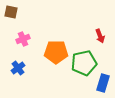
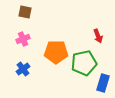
brown square: moved 14 px right
red arrow: moved 2 px left
blue cross: moved 5 px right, 1 px down
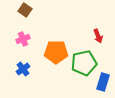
brown square: moved 2 px up; rotated 24 degrees clockwise
blue rectangle: moved 1 px up
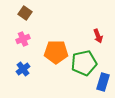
brown square: moved 3 px down
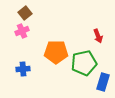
brown square: rotated 16 degrees clockwise
pink cross: moved 1 px left, 8 px up
blue cross: rotated 32 degrees clockwise
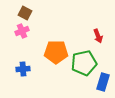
brown square: rotated 24 degrees counterclockwise
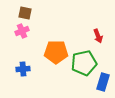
brown square: rotated 16 degrees counterclockwise
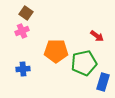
brown square: moved 1 px right; rotated 24 degrees clockwise
red arrow: moved 1 px left; rotated 32 degrees counterclockwise
orange pentagon: moved 1 px up
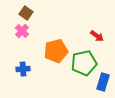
pink cross: rotated 24 degrees counterclockwise
orange pentagon: rotated 15 degrees counterclockwise
